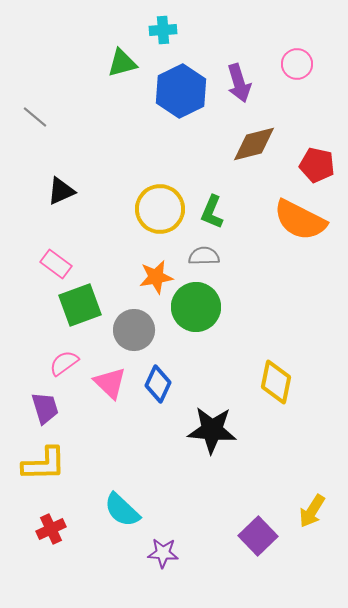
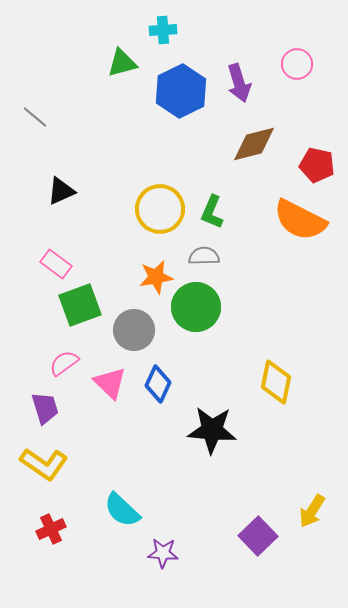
yellow L-shape: rotated 36 degrees clockwise
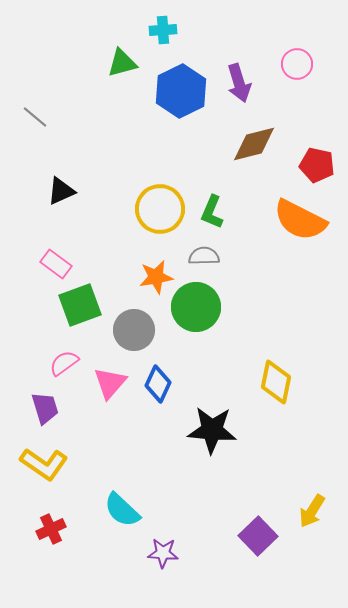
pink triangle: rotated 27 degrees clockwise
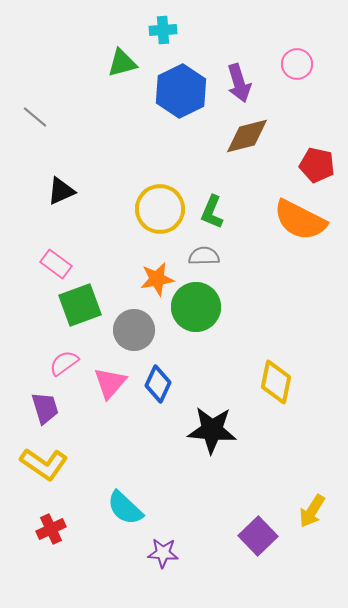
brown diamond: moved 7 px left, 8 px up
orange star: moved 1 px right, 2 px down
cyan semicircle: moved 3 px right, 2 px up
